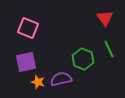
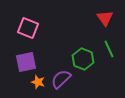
purple semicircle: rotated 30 degrees counterclockwise
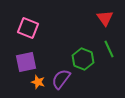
purple semicircle: rotated 10 degrees counterclockwise
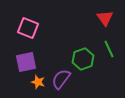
green hexagon: rotated 20 degrees clockwise
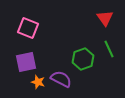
purple semicircle: rotated 80 degrees clockwise
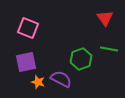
green line: rotated 54 degrees counterclockwise
green hexagon: moved 2 px left
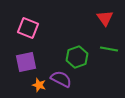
green hexagon: moved 4 px left, 2 px up
orange star: moved 1 px right, 3 px down
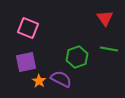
orange star: moved 4 px up; rotated 16 degrees clockwise
